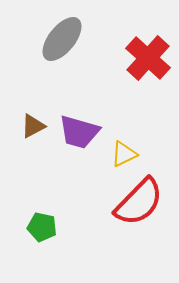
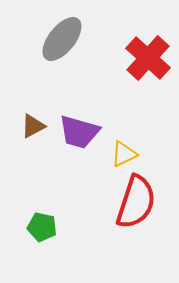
red semicircle: moved 3 px left; rotated 26 degrees counterclockwise
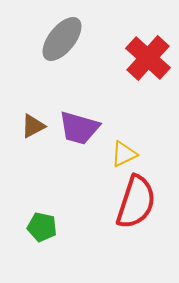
purple trapezoid: moved 4 px up
